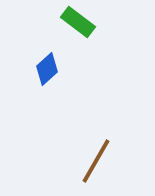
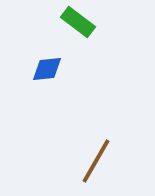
blue diamond: rotated 36 degrees clockwise
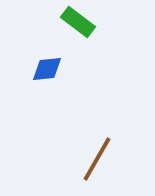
brown line: moved 1 px right, 2 px up
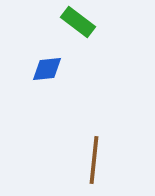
brown line: moved 3 px left, 1 px down; rotated 24 degrees counterclockwise
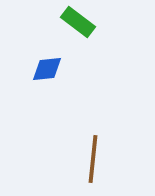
brown line: moved 1 px left, 1 px up
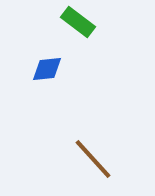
brown line: rotated 48 degrees counterclockwise
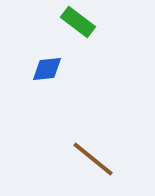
brown line: rotated 9 degrees counterclockwise
